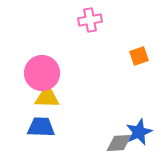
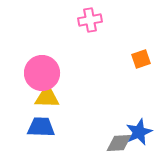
orange square: moved 2 px right, 3 px down
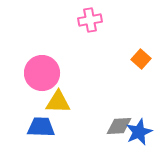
orange square: rotated 30 degrees counterclockwise
yellow triangle: moved 11 px right, 5 px down
gray diamond: moved 17 px up
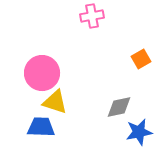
pink cross: moved 2 px right, 4 px up
orange square: rotated 18 degrees clockwise
yellow triangle: moved 3 px left; rotated 16 degrees clockwise
gray diamond: moved 19 px up; rotated 8 degrees counterclockwise
blue star: rotated 12 degrees clockwise
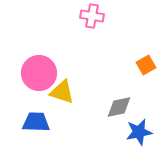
pink cross: rotated 20 degrees clockwise
orange square: moved 5 px right, 6 px down
pink circle: moved 3 px left
yellow triangle: moved 7 px right, 10 px up
blue trapezoid: moved 5 px left, 5 px up
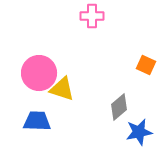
pink cross: rotated 10 degrees counterclockwise
orange square: rotated 36 degrees counterclockwise
yellow triangle: moved 3 px up
gray diamond: rotated 28 degrees counterclockwise
blue trapezoid: moved 1 px right, 1 px up
